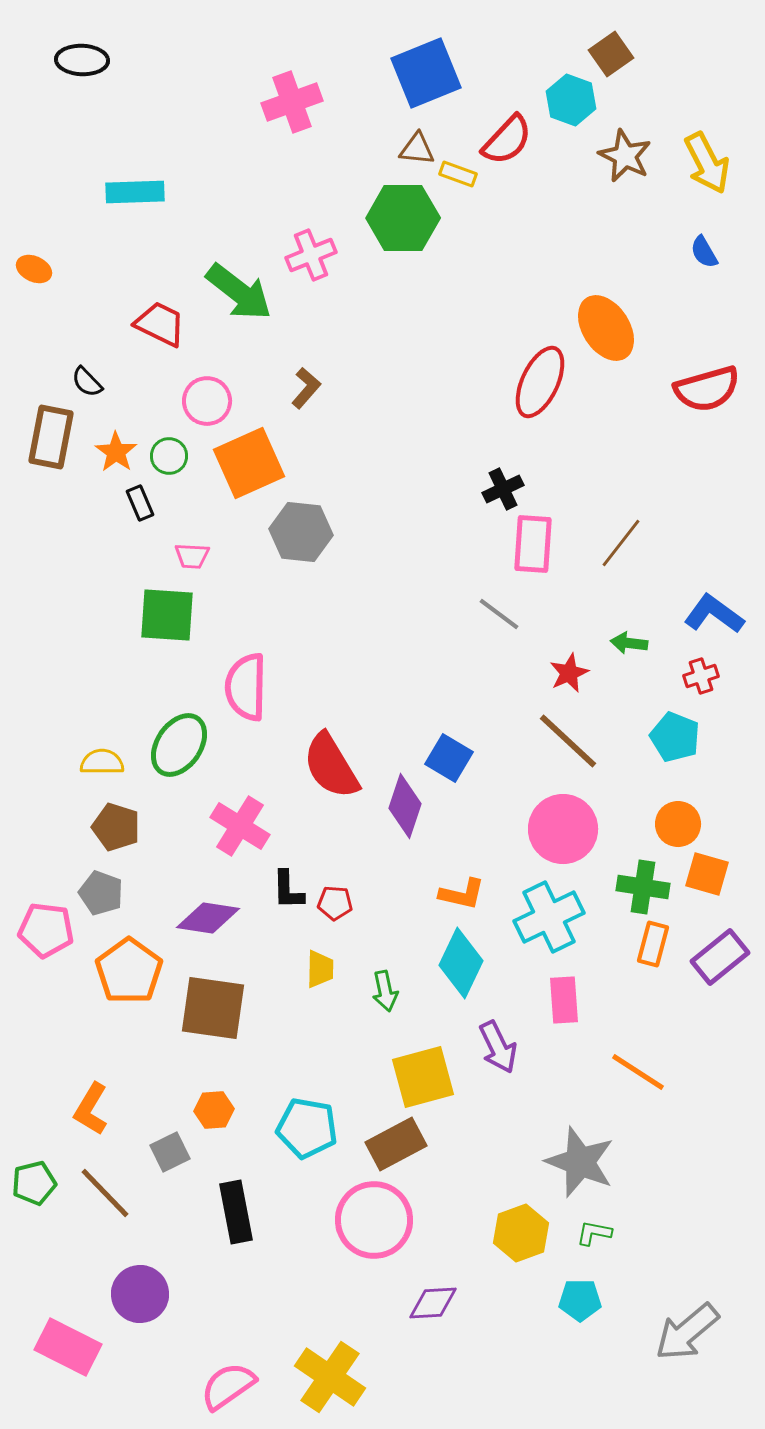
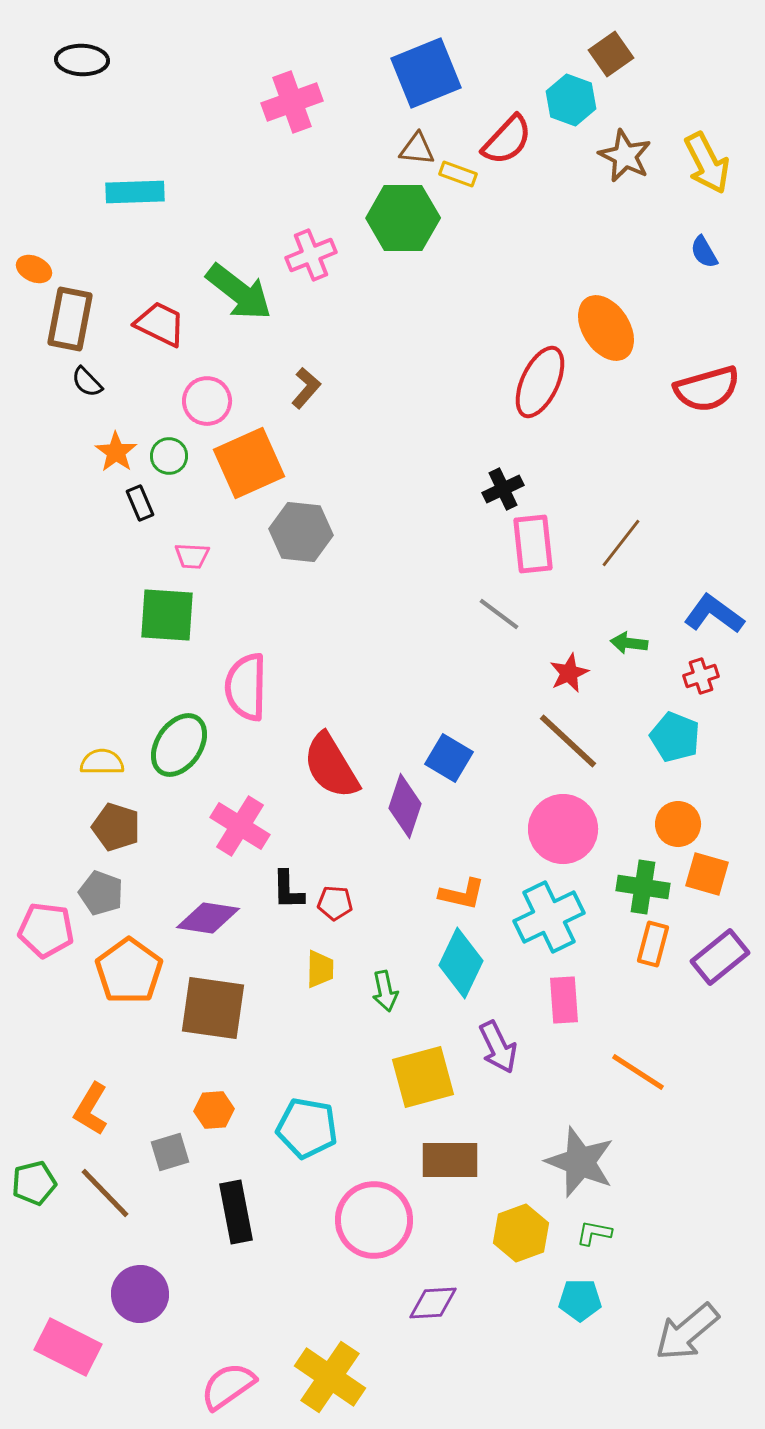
brown rectangle at (51, 437): moved 19 px right, 118 px up
pink rectangle at (533, 544): rotated 10 degrees counterclockwise
brown rectangle at (396, 1144): moved 54 px right, 16 px down; rotated 28 degrees clockwise
gray square at (170, 1152): rotated 9 degrees clockwise
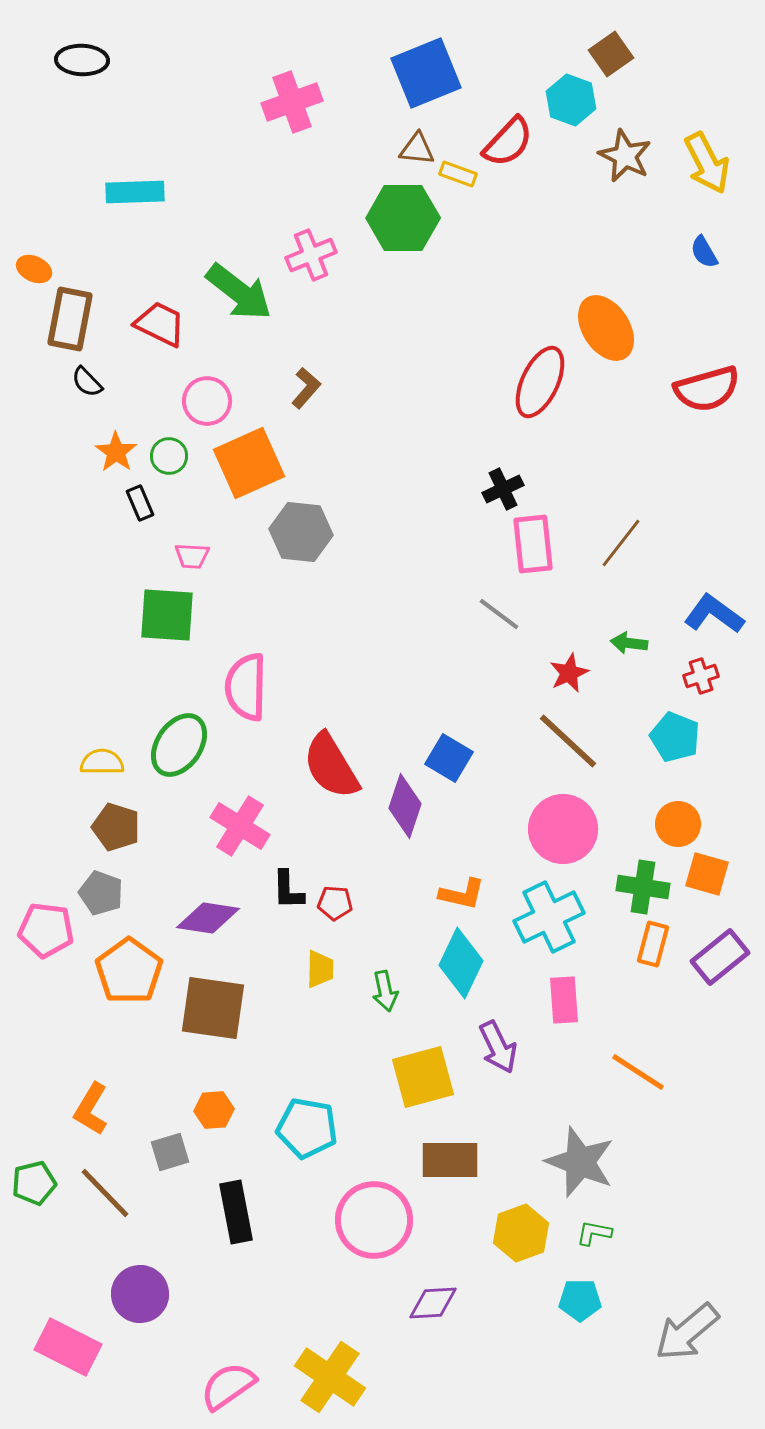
red semicircle at (507, 140): moved 1 px right, 2 px down
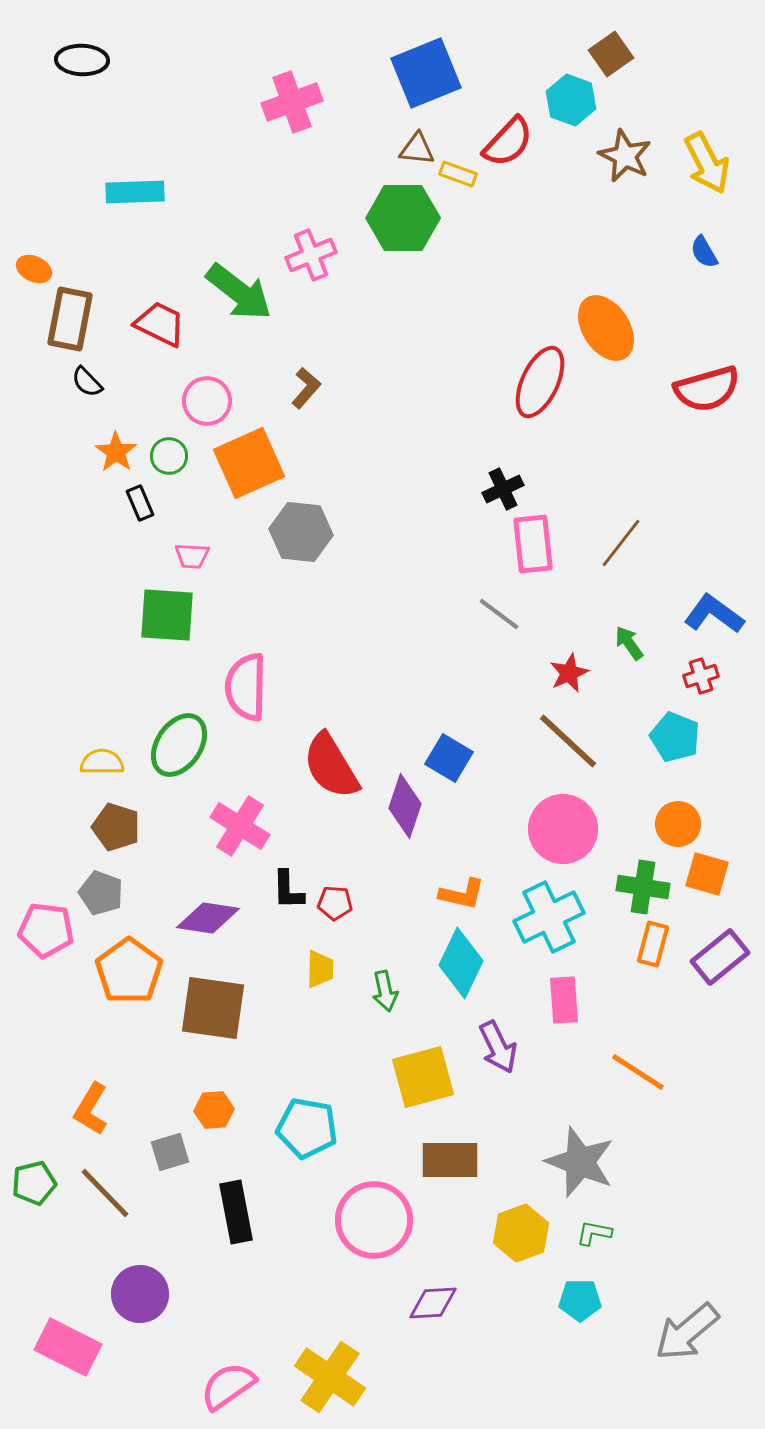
green arrow at (629, 643): rotated 48 degrees clockwise
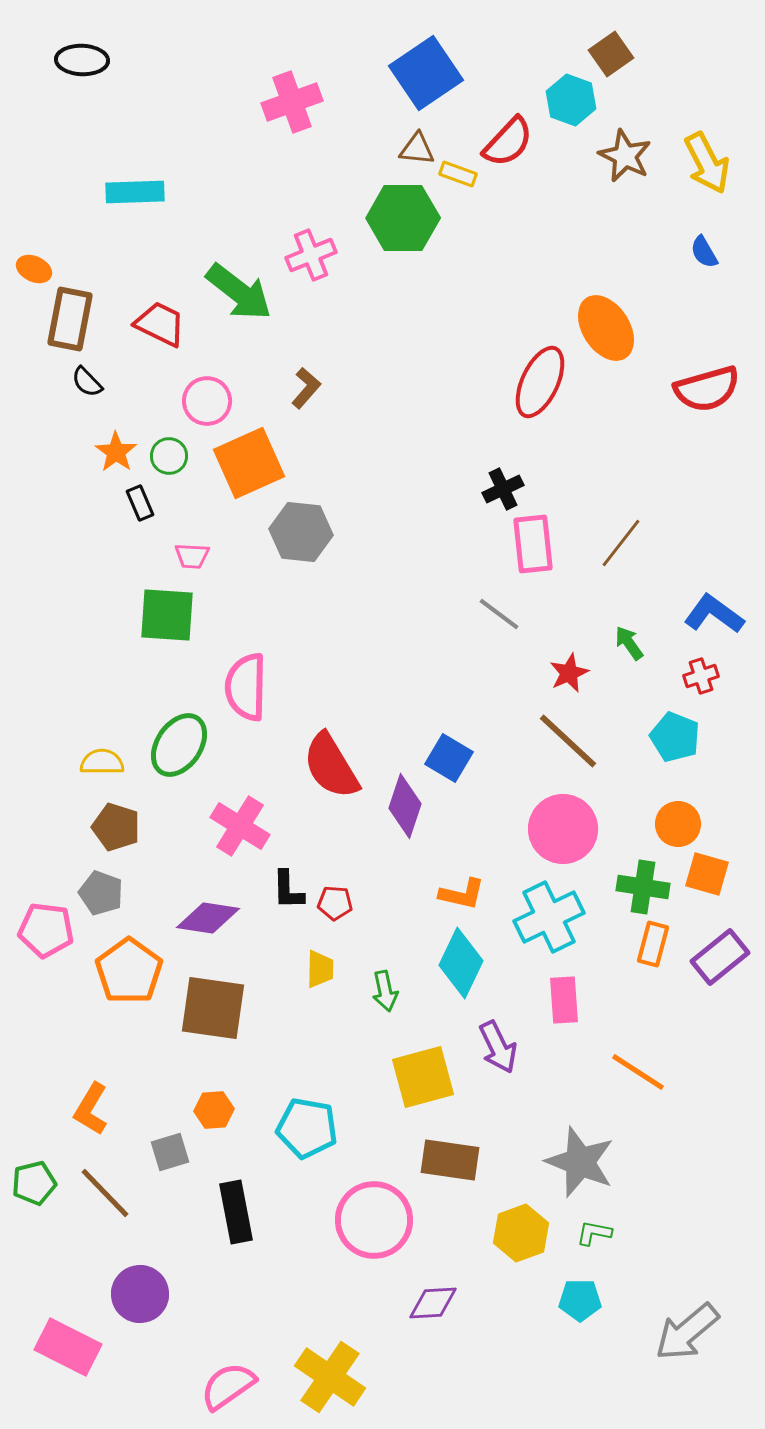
blue square at (426, 73): rotated 12 degrees counterclockwise
brown rectangle at (450, 1160): rotated 8 degrees clockwise
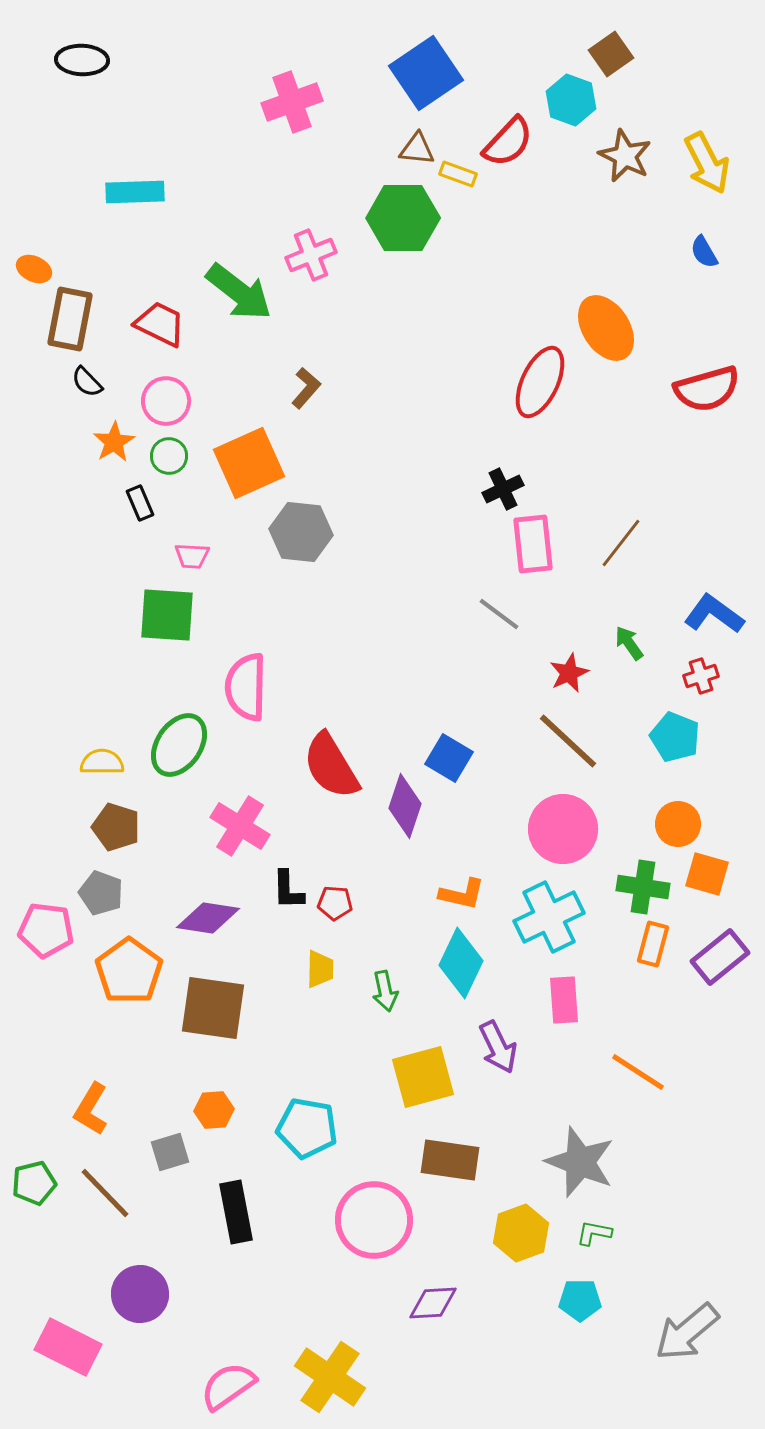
pink circle at (207, 401): moved 41 px left
orange star at (116, 452): moved 2 px left, 10 px up; rotated 6 degrees clockwise
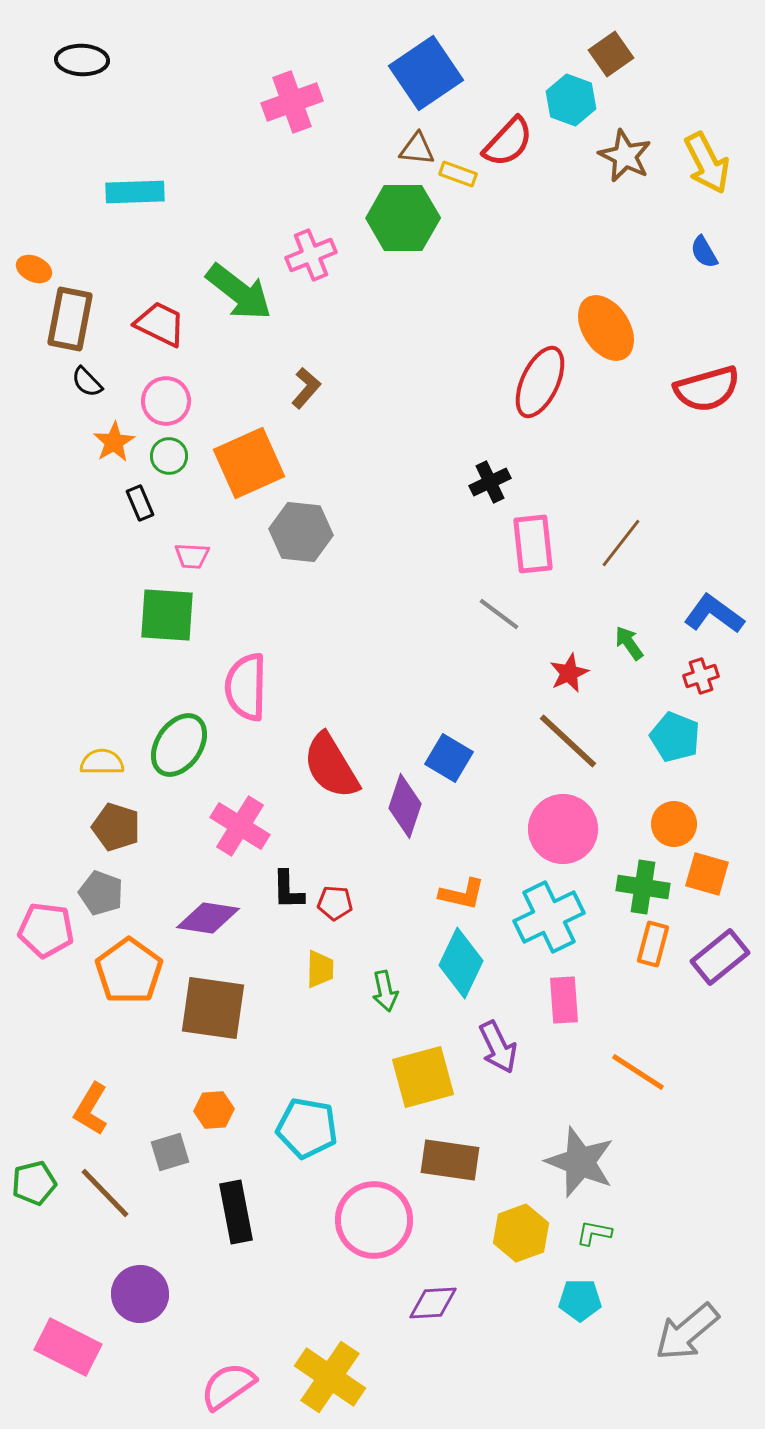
black cross at (503, 489): moved 13 px left, 7 px up
orange circle at (678, 824): moved 4 px left
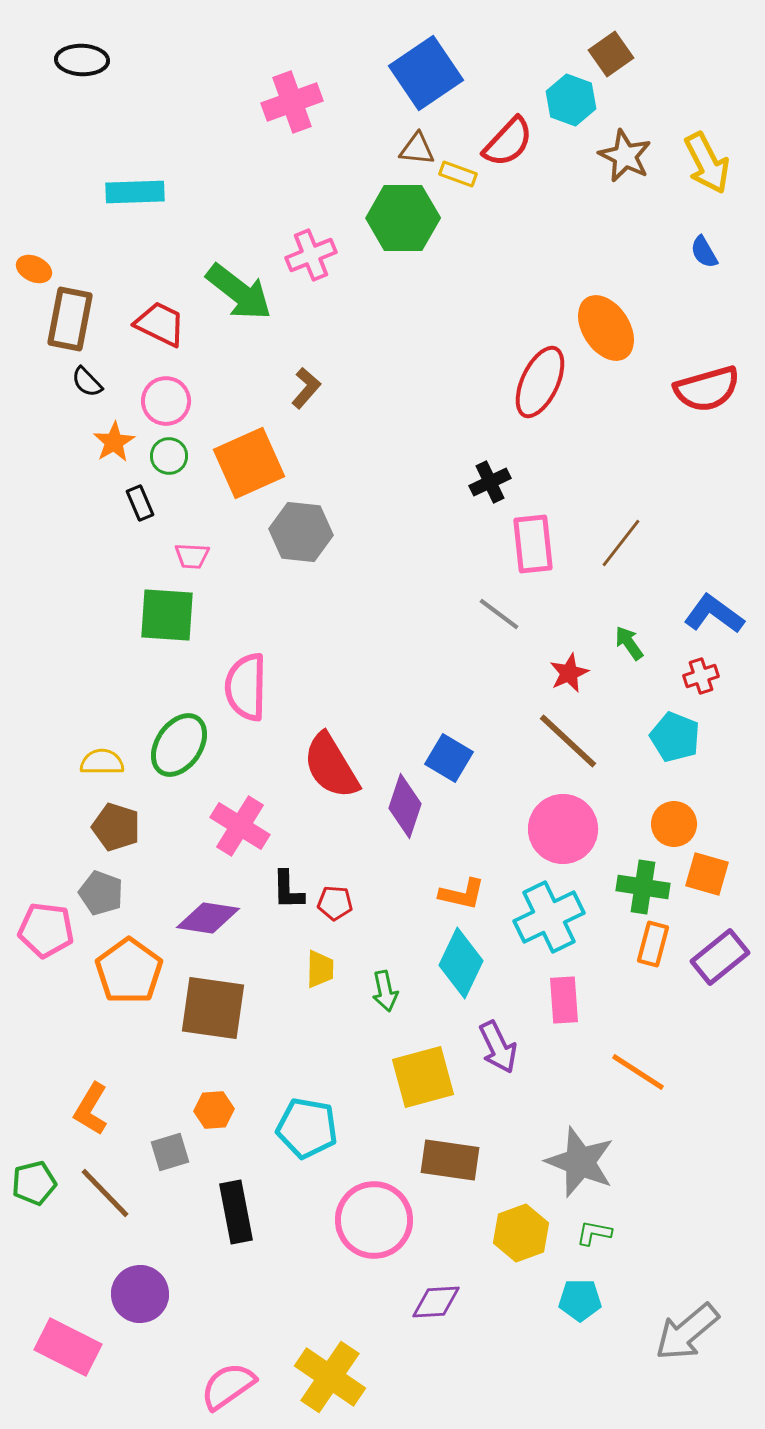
purple diamond at (433, 1303): moved 3 px right, 1 px up
